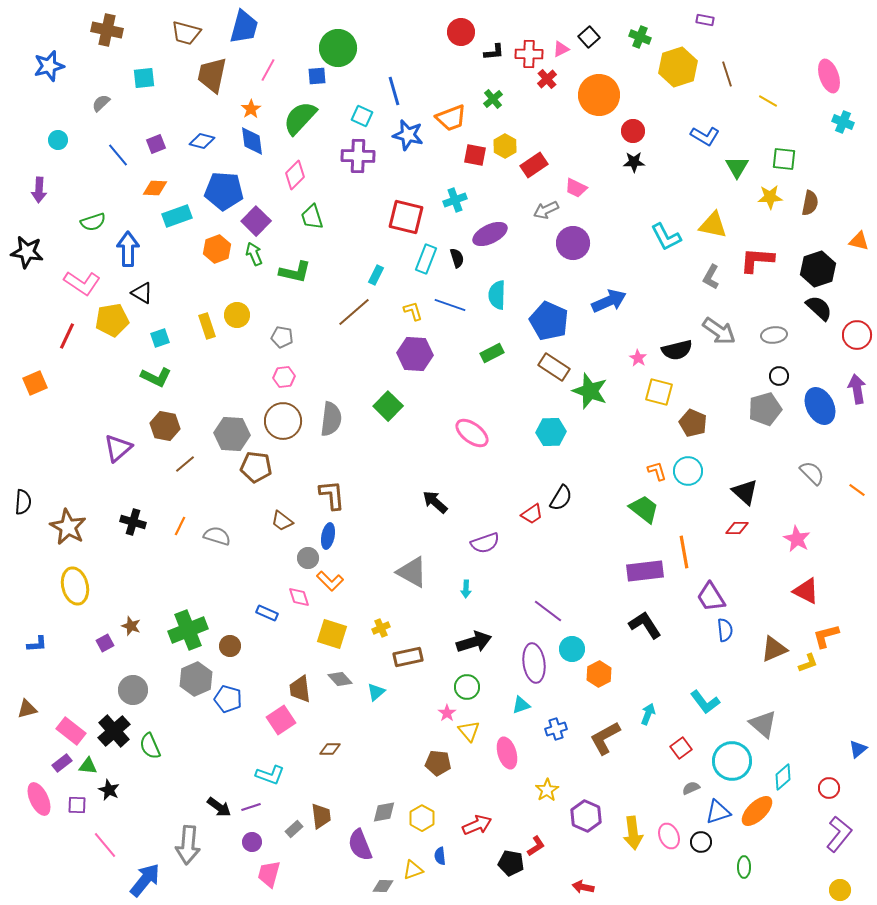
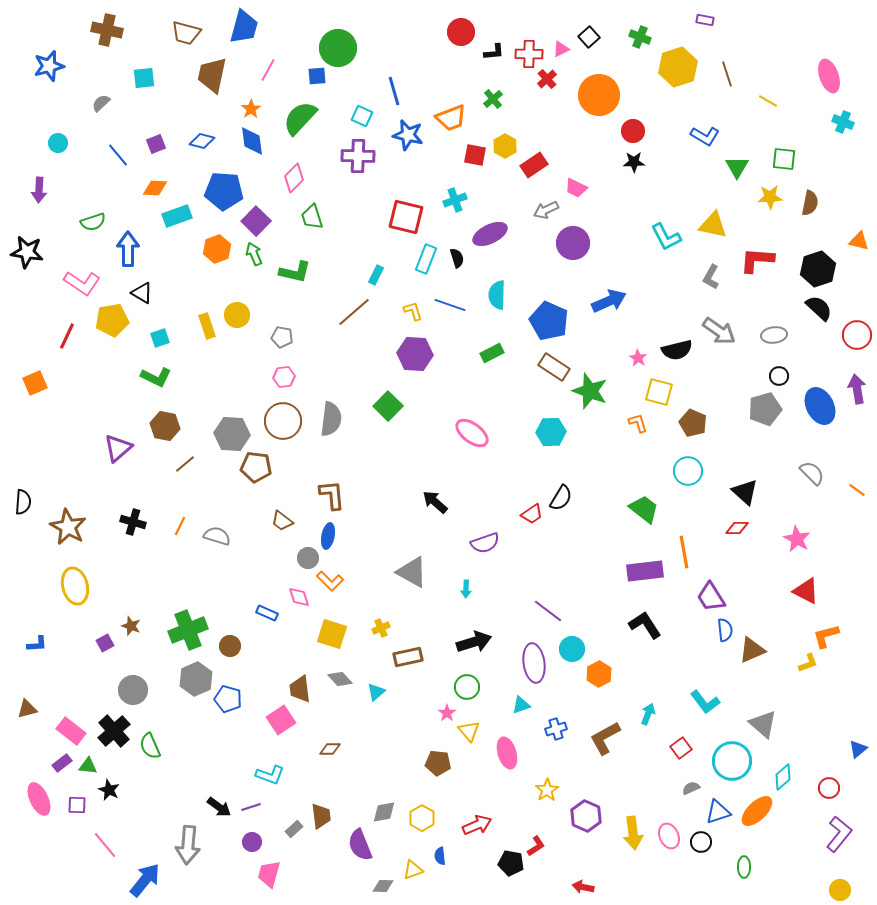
cyan circle at (58, 140): moved 3 px down
pink diamond at (295, 175): moved 1 px left, 3 px down
orange L-shape at (657, 471): moved 19 px left, 48 px up
brown triangle at (774, 649): moved 22 px left, 1 px down
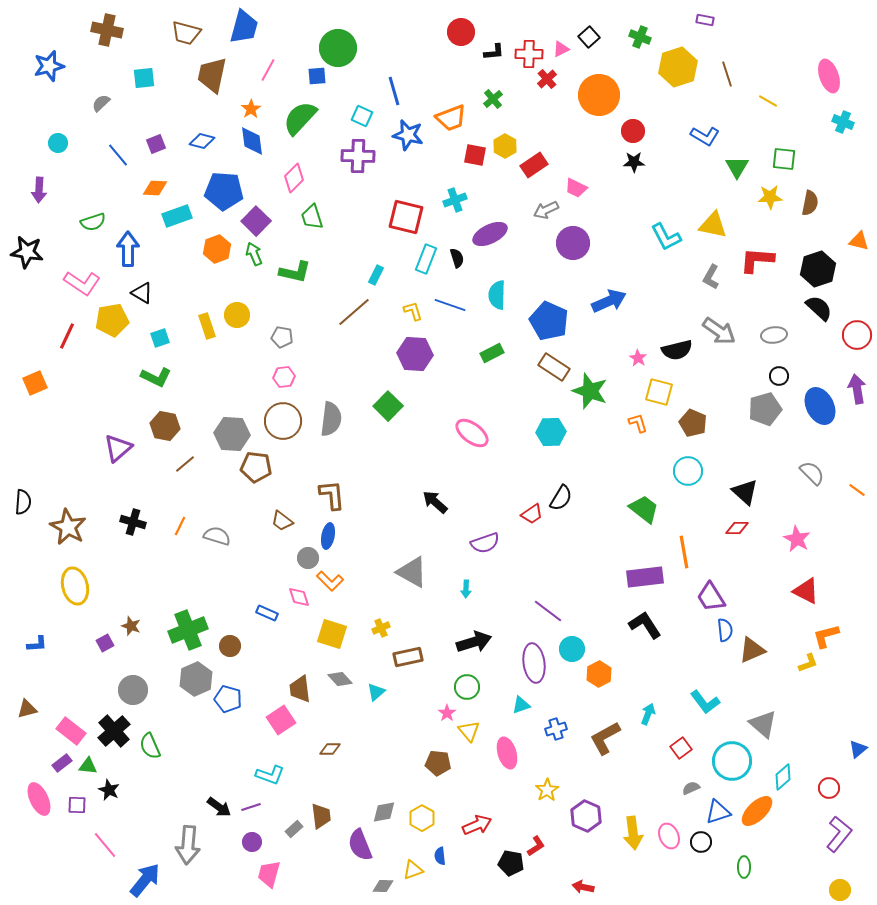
purple rectangle at (645, 571): moved 6 px down
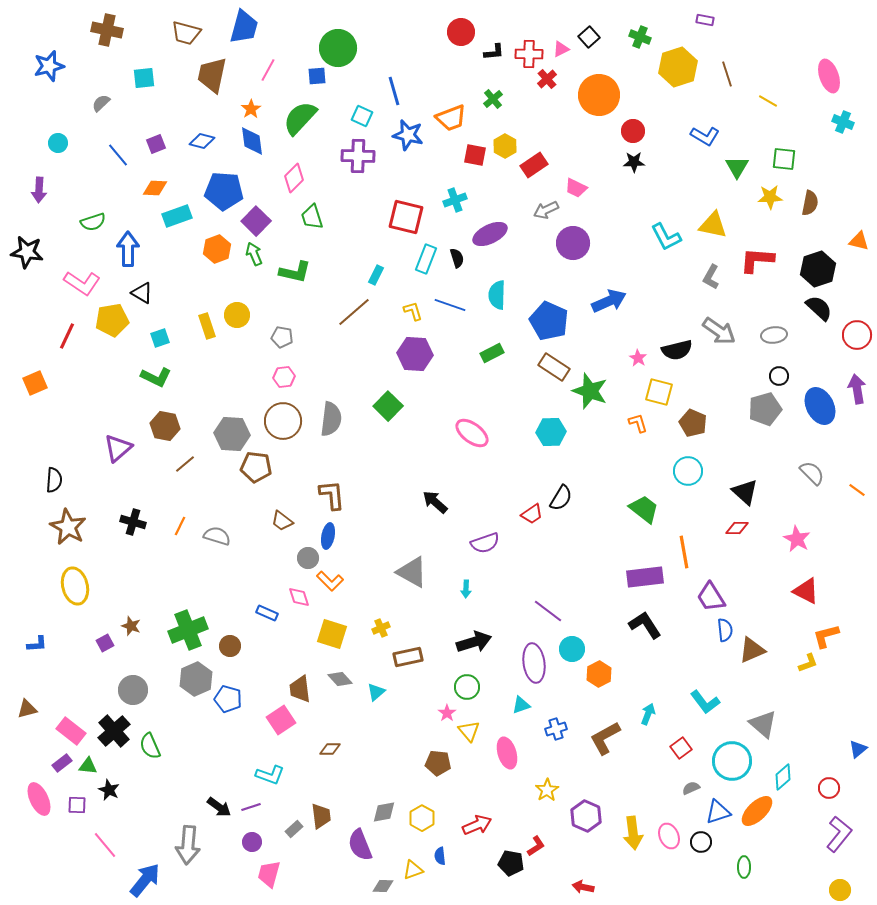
black semicircle at (23, 502): moved 31 px right, 22 px up
